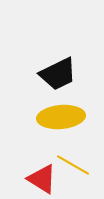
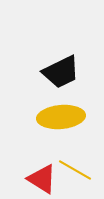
black trapezoid: moved 3 px right, 2 px up
yellow line: moved 2 px right, 5 px down
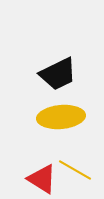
black trapezoid: moved 3 px left, 2 px down
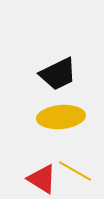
yellow line: moved 1 px down
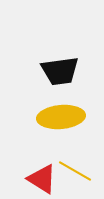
black trapezoid: moved 2 px right, 3 px up; rotated 18 degrees clockwise
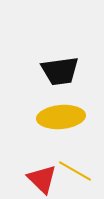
red triangle: rotated 12 degrees clockwise
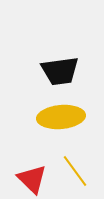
yellow line: rotated 24 degrees clockwise
red triangle: moved 10 px left
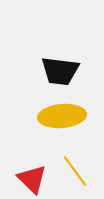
black trapezoid: rotated 15 degrees clockwise
yellow ellipse: moved 1 px right, 1 px up
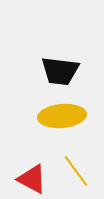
yellow line: moved 1 px right
red triangle: rotated 16 degrees counterclockwise
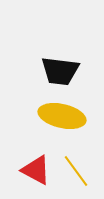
yellow ellipse: rotated 18 degrees clockwise
red triangle: moved 4 px right, 9 px up
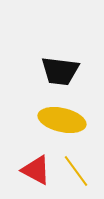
yellow ellipse: moved 4 px down
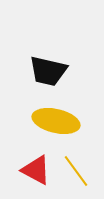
black trapezoid: moved 12 px left; rotated 6 degrees clockwise
yellow ellipse: moved 6 px left, 1 px down
